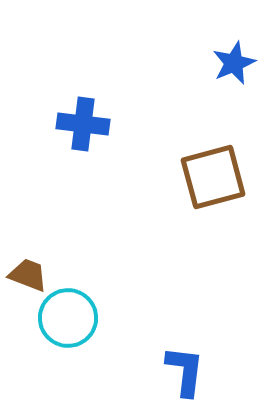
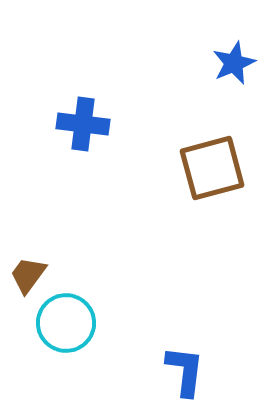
brown square: moved 1 px left, 9 px up
brown trapezoid: rotated 75 degrees counterclockwise
cyan circle: moved 2 px left, 5 px down
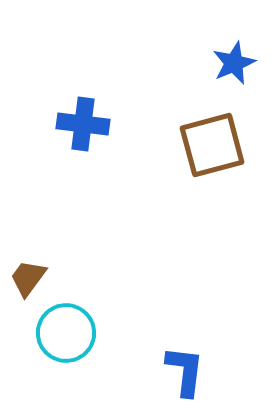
brown square: moved 23 px up
brown trapezoid: moved 3 px down
cyan circle: moved 10 px down
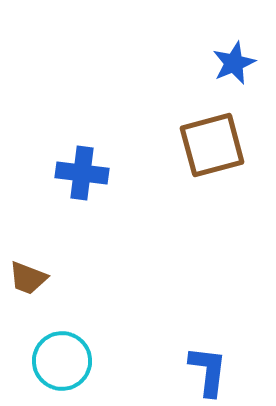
blue cross: moved 1 px left, 49 px down
brown trapezoid: rotated 105 degrees counterclockwise
cyan circle: moved 4 px left, 28 px down
blue L-shape: moved 23 px right
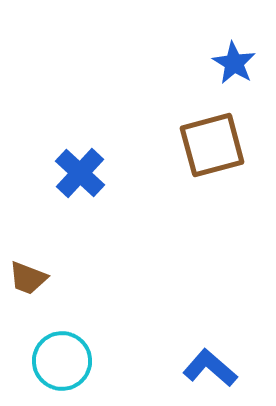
blue star: rotated 18 degrees counterclockwise
blue cross: moved 2 px left; rotated 36 degrees clockwise
blue L-shape: moved 2 px right, 3 px up; rotated 56 degrees counterclockwise
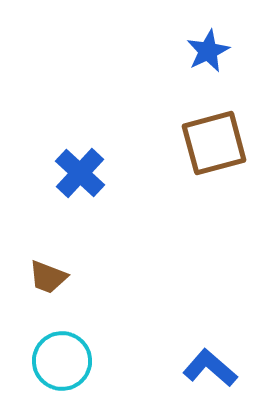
blue star: moved 26 px left, 12 px up; rotated 15 degrees clockwise
brown square: moved 2 px right, 2 px up
brown trapezoid: moved 20 px right, 1 px up
